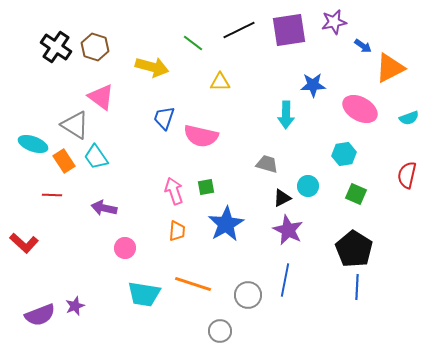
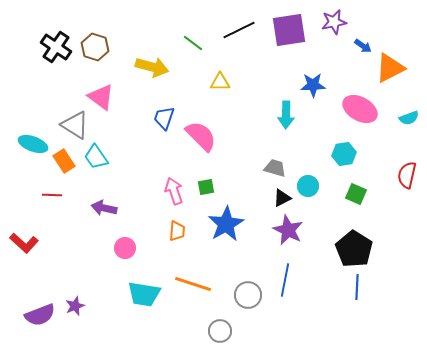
pink semicircle at (201, 136): rotated 148 degrees counterclockwise
gray trapezoid at (267, 164): moved 8 px right, 4 px down
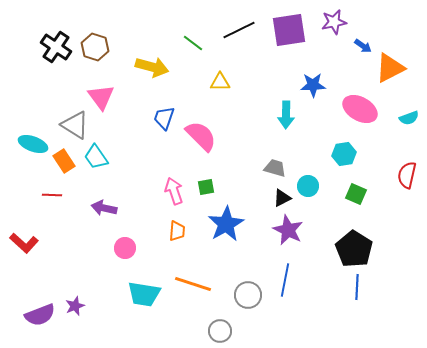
pink triangle at (101, 97): rotated 16 degrees clockwise
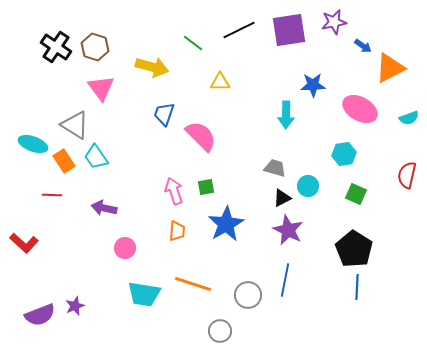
pink triangle at (101, 97): moved 9 px up
blue trapezoid at (164, 118): moved 4 px up
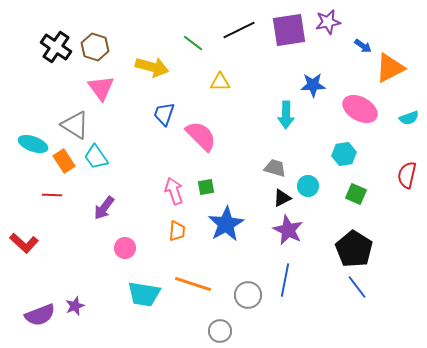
purple star at (334, 22): moved 6 px left
purple arrow at (104, 208): rotated 65 degrees counterclockwise
blue line at (357, 287): rotated 40 degrees counterclockwise
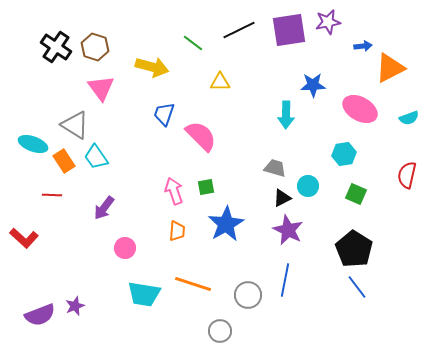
blue arrow at (363, 46): rotated 42 degrees counterclockwise
red L-shape at (24, 243): moved 5 px up
